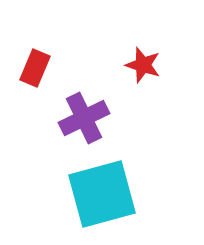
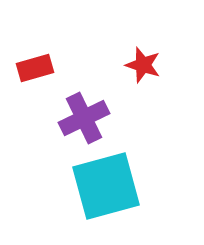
red rectangle: rotated 51 degrees clockwise
cyan square: moved 4 px right, 8 px up
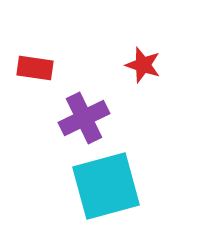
red rectangle: rotated 24 degrees clockwise
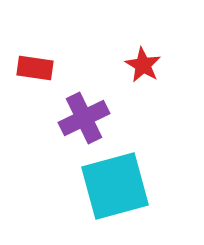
red star: rotated 12 degrees clockwise
cyan square: moved 9 px right
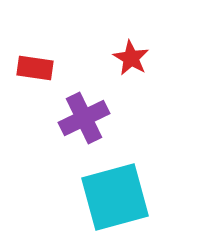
red star: moved 12 px left, 7 px up
cyan square: moved 11 px down
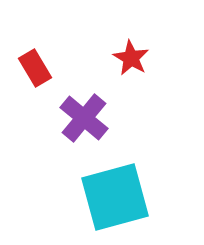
red rectangle: rotated 51 degrees clockwise
purple cross: rotated 24 degrees counterclockwise
